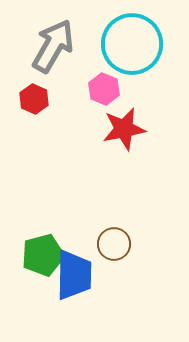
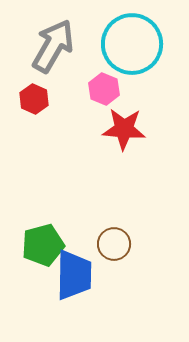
red star: rotated 15 degrees clockwise
green pentagon: moved 10 px up
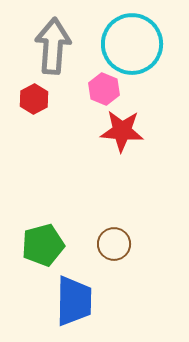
gray arrow: rotated 26 degrees counterclockwise
red hexagon: rotated 8 degrees clockwise
red star: moved 2 px left, 2 px down
blue trapezoid: moved 26 px down
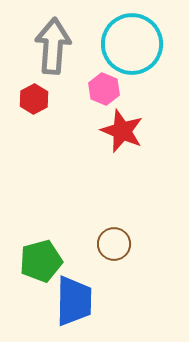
red star: rotated 18 degrees clockwise
green pentagon: moved 2 px left, 16 px down
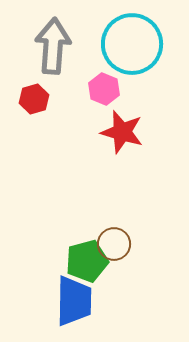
red hexagon: rotated 12 degrees clockwise
red star: moved 1 px down; rotated 6 degrees counterclockwise
green pentagon: moved 46 px right
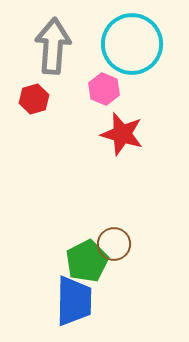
red star: moved 2 px down
green pentagon: rotated 12 degrees counterclockwise
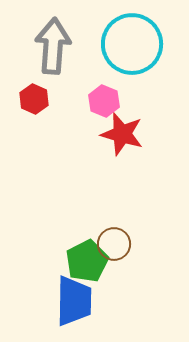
pink hexagon: moved 12 px down
red hexagon: rotated 20 degrees counterclockwise
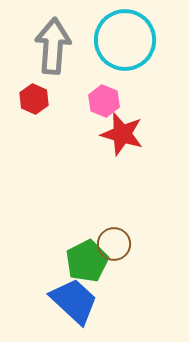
cyan circle: moved 7 px left, 4 px up
blue trapezoid: rotated 48 degrees counterclockwise
